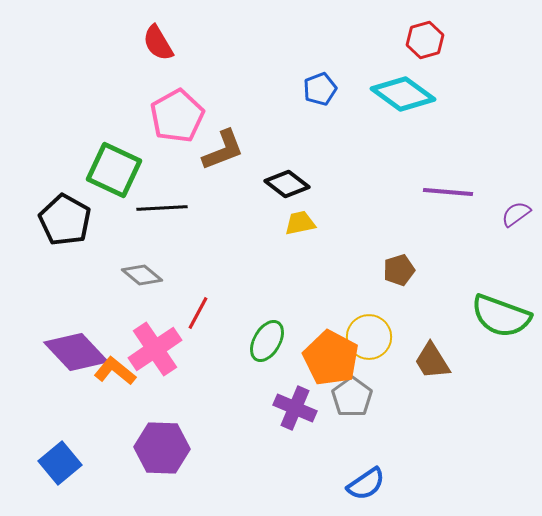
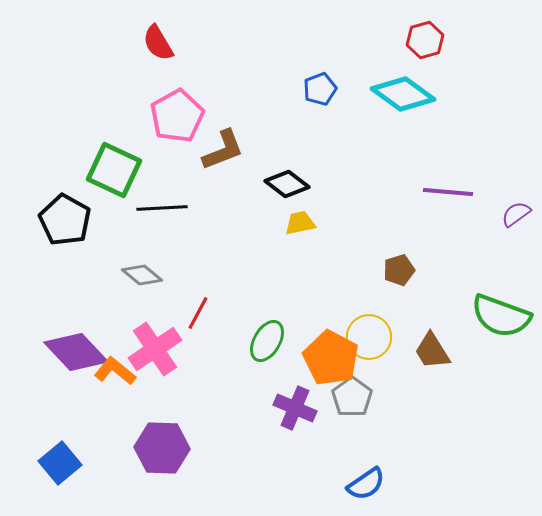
brown trapezoid: moved 10 px up
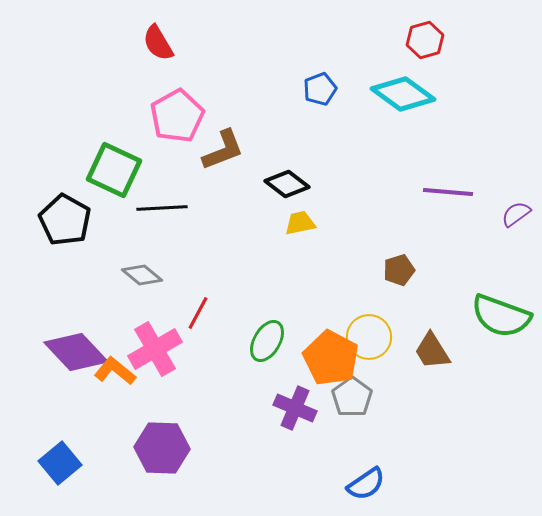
pink cross: rotated 4 degrees clockwise
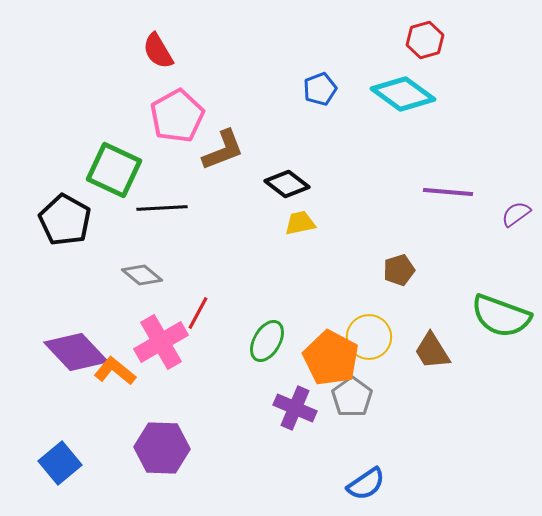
red semicircle: moved 8 px down
pink cross: moved 6 px right, 7 px up
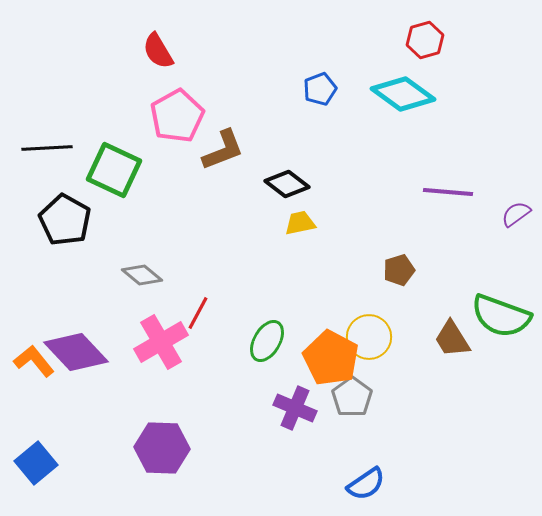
black line: moved 115 px left, 60 px up
brown trapezoid: moved 20 px right, 12 px up
orange L-shape: moved 81 px left, 10 px up; rotated 12 degrees clockwise
blue square: moved 24 px left
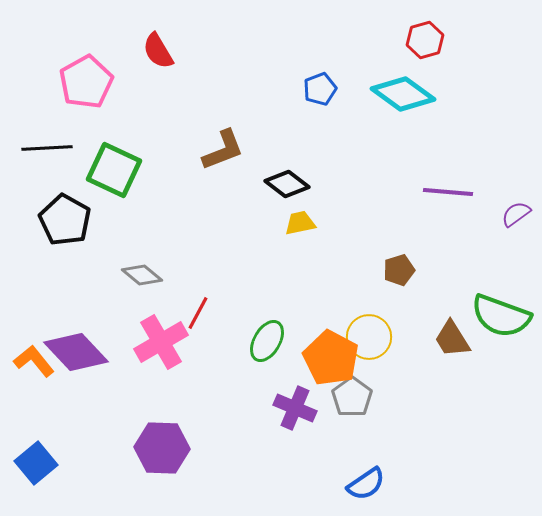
pink pentagon: moved 91 px left, 34 px up
